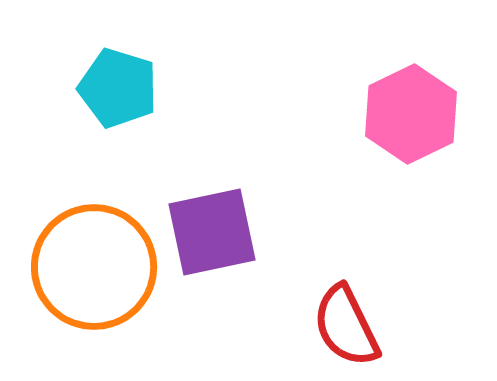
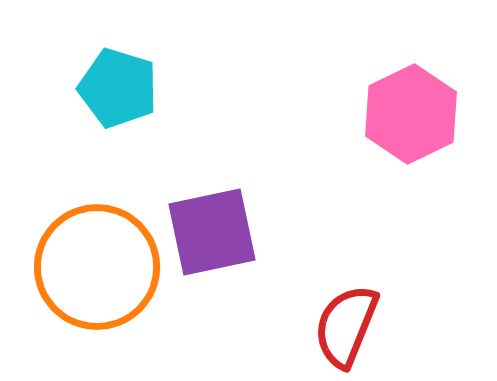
orange circle: moved 3 px right
red semicircle: rotated 48 degrees clockwise
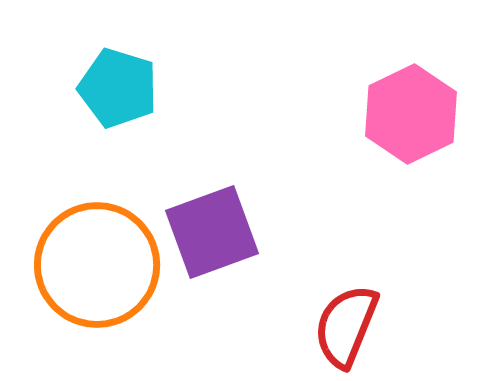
purple square: rotated 8 degrees counterclockwise
orange circle: moved 2 px up
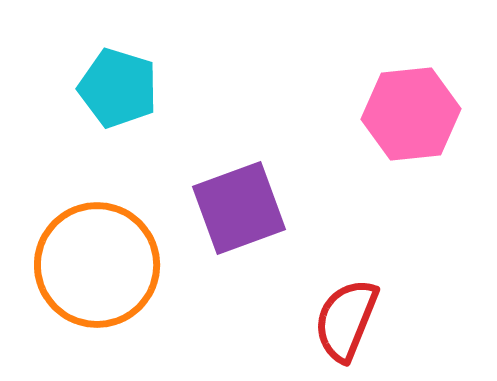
pink hexagon: rotated 20 degrees clockwise
purple square: moved 27 px right, 24 px up
red semicircle: moved 6 px up
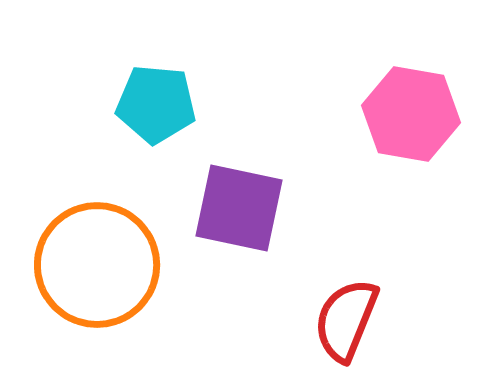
cyan pentagon: moved 38 px right, 16 px down; rotated 12 degrees counterclockwise
pink hexagon: rotated 16 degrees clockwise
purple square: rotated 32 degrees clockwise
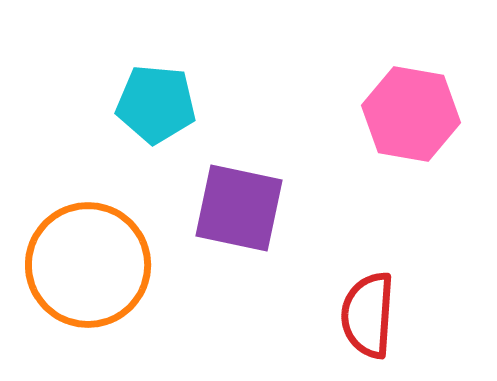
orange circle: moved 9 px left
red semicircle: moved 22 px right, 5 px up; rotated 18 degrees counterclockwise
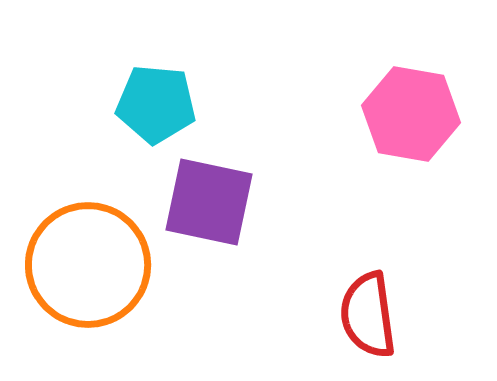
purple square: moved 30 px left, 6 px up
red semicircle: rotated 12 degrees counterclockwise
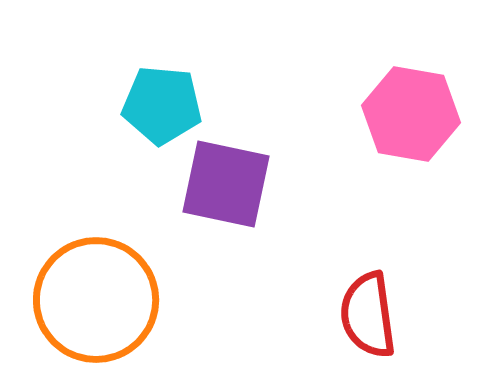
cyan pentagon: moved 6 px right, 1 px down
purple square: moved 17 px right, 18 px up
orange circle: moved 8 px right, 35 px down
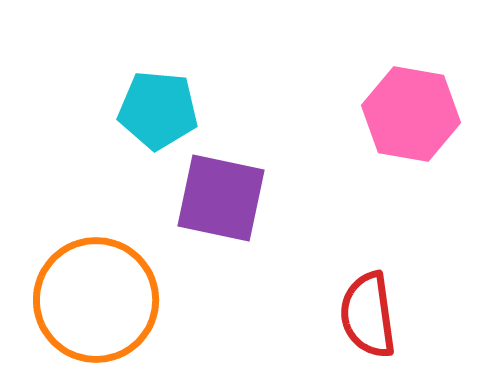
cyan pentagon: moved 4 px left, 5 px down
purple square: moved 5 px left, 14 px down
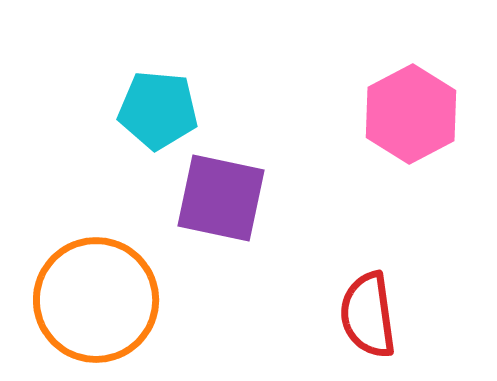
pink hexagon: rotated 22 degrees clockwise
